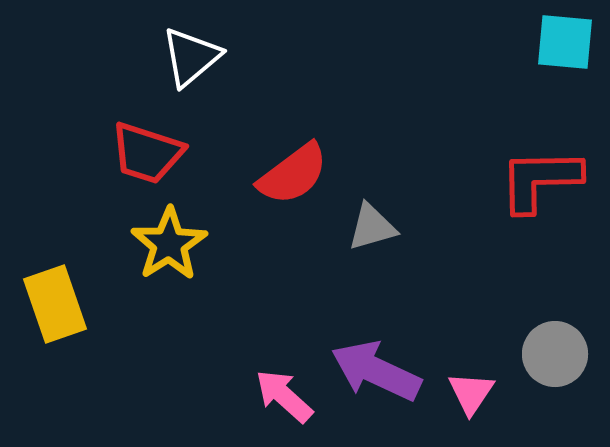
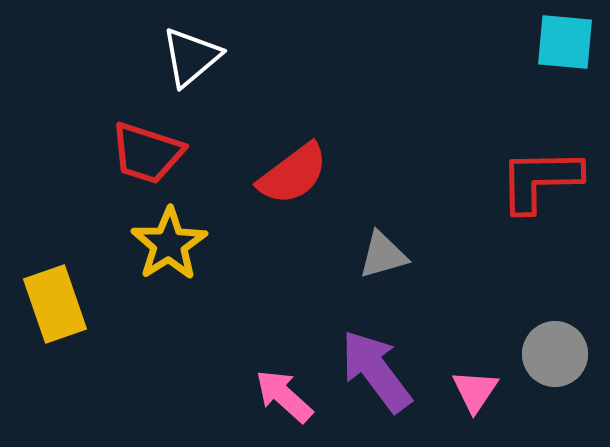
gray triangle: moved 11 px right, 28 px down
purple arrow: rotated 28 degrees clockwise
pink triangle: moved 4 px right, 2 px up
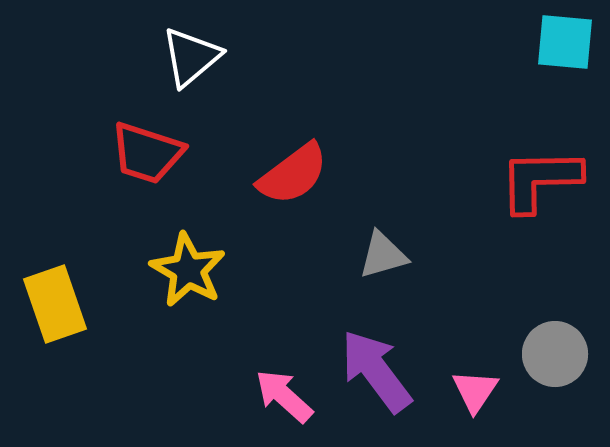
yellow star: moved 19 px right, 26 px down; rotated 10 degrees counterclockwise
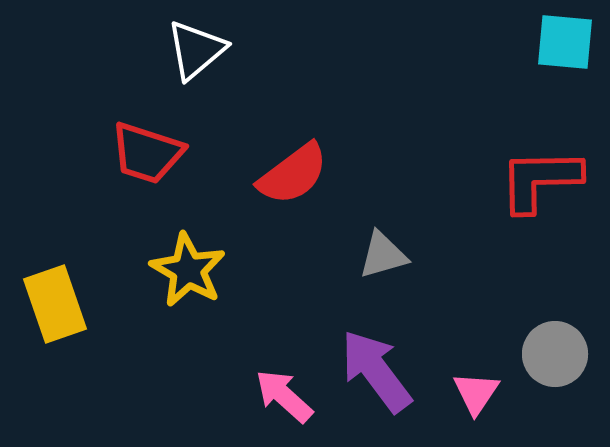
white triangle: moved 5 px right, 7 px up
pink triangle: moved 1 px right, 2 px down
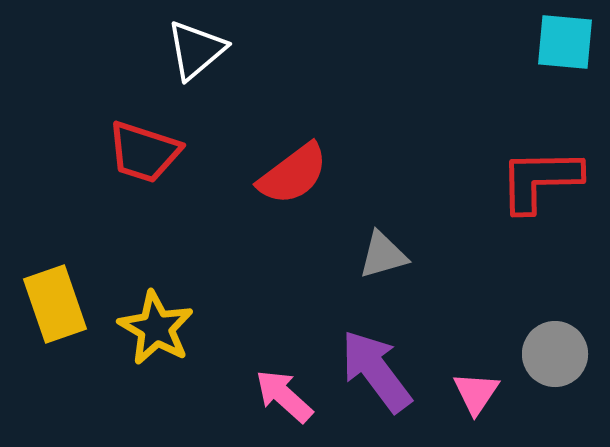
red trapezoid: moved 3 px left, 1 px up
yellow star: moved 32 px left, 58 px down
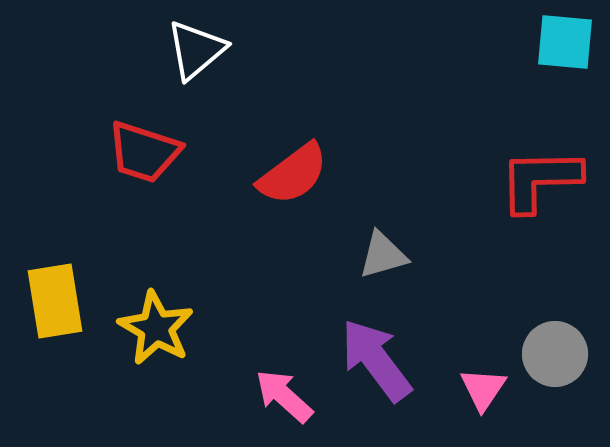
yellow rectangle: moved 3 px up; rotated 10 degrees clockwise
purple arrow: moved 11 px up
pink triangle: moved 7 px right, 4 px up
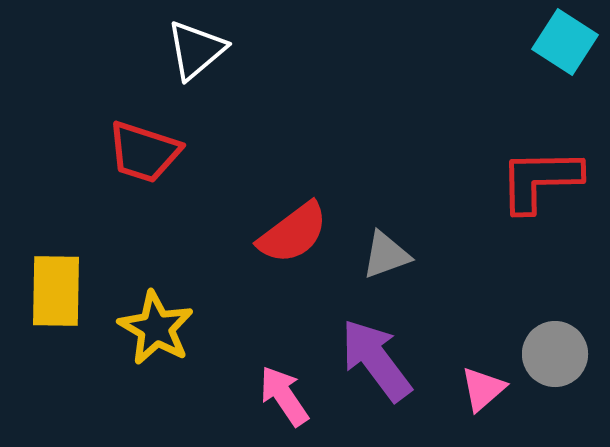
cyan square: rotated 28 degrees clockwise
red semicircle: moved 59 px down
gray triangle: moved 3 px right; rotated 4 degrees counterclockwise
yellow rectangle: moved 1 px right, 10 px up; rotated 10 degrees clockwise
pink triangle: rotated 15 degrees clockwise
pink arrow: rotated 14 degrees clockwise
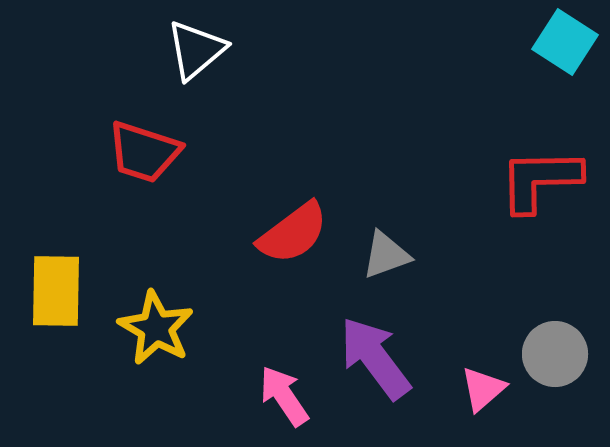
purple arrow: moved 1 px left, 2 px up
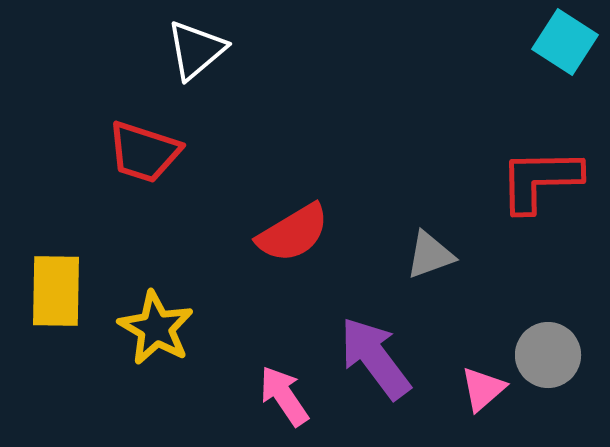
red semicircle: rotated 6 degrees clockwise
gray triangle: moved 44 px right
gray circle: moved 7 px left, 1 px down
